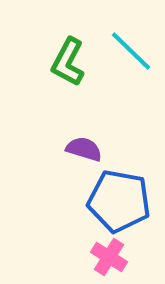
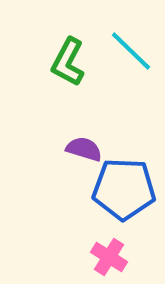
blue pentagon: moved 5 px right, 12 px up; rotated 8 degrees counterclockwise
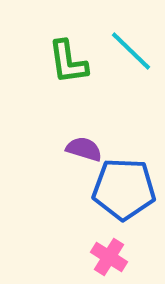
green L-shape: rotated 36 degrees counterclockwise
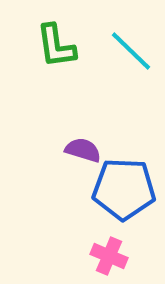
green L-shape: moved 12 px left, 16 px up
purple semicircle: moved 1 px left, 1 px down
pink cross: moved 1 px up; rotated 9 degrees counterclockwise
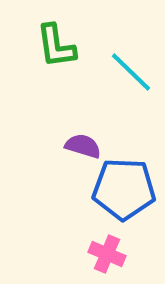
cyan line: moved 21 px down
purple semicircle: moved 4 px up
pink cross: moved 2 px left, 2 px up
